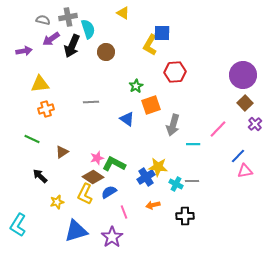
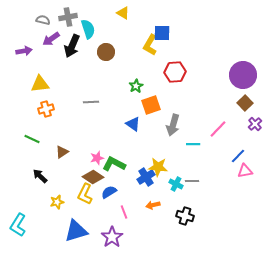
blue triangle at (127, 119): moved 6 px right, 5 px down
black cross at (185, 216): rotated 18 degrees clockwise
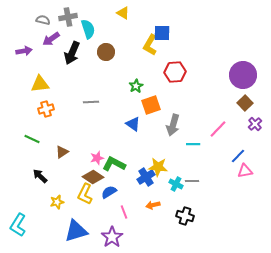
black arrow at (72, 46): moved 7 px down
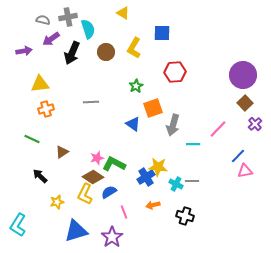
yellow L-shape at (150, 45): moved 16 px left, 3 px down
orange square at (151, 105): moved 2 px right, 3 px down
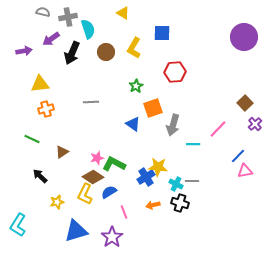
gray semicircle at (43, 20): moved 8 px up
purple circle at (243, 75): moved 1 px right, 38 px up
black cross at (185, 216): moved 5 px left, 13 px up
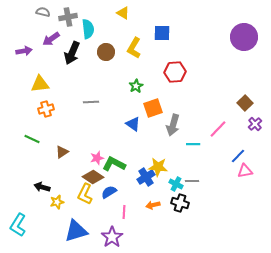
cyan semicircle at (88, 29): rotated 12 degrees clockwise
black arrow at (40, 176): moved 2 px right, 11 px down; rotated 28 degrees counterclockwise
pink line at (124, 212): rotated 24 degrees clockwise
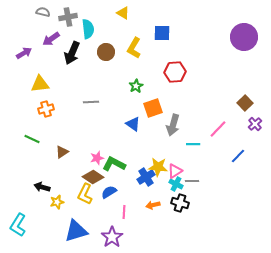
purple arrow at (24, 51): moved 2 px down; rotated 21 degrees counterclockwise
pink triangle at (245, 171): moved 70 px left; rotated 21 degrees counterclockwise
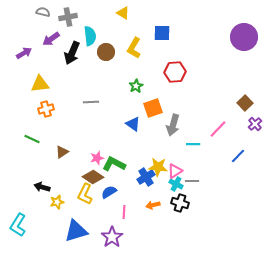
cyan semicircle at (88, 29): moved 2 px right, 7 px down
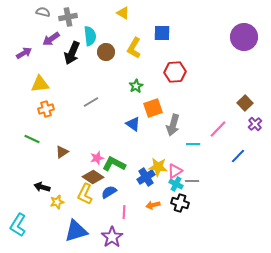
gray line at (91, 102): rotated 28 degrees counterclockwise
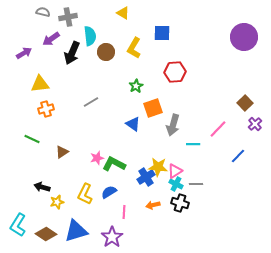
brown diamond at (93, 177): moved 47 px left, 57 px down
gray line at (192, 181): moved 4 px right, 3 px down
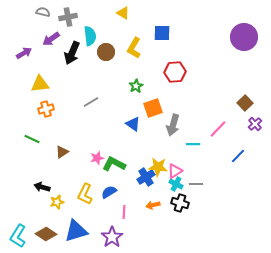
cyan L-shape at (18, 225): moved 11 px down
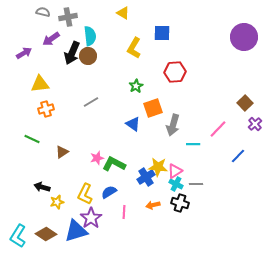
brown circle at (106, 52): moved 18 px left, 4 px down
purple star at (112, 237): moved 21 px left, 19 px up
